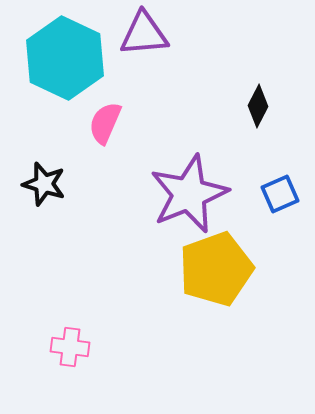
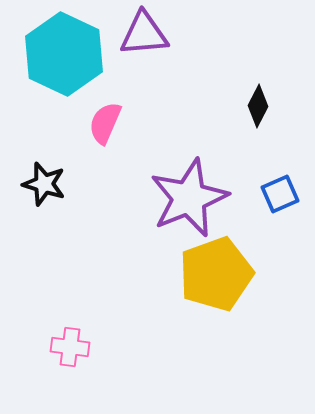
cyan hexagon: moved 1 px left, 4 px up
purple star: moved 4 px down
yellow pentagon: moved 5 px down
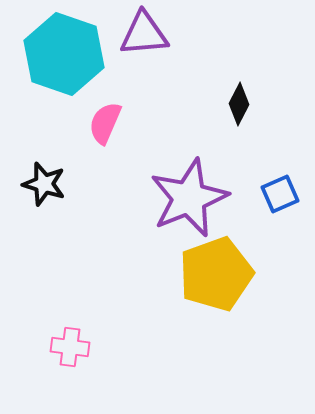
cyan hexagon: rotated 6 degrees counterclockwise
black diamond: moved 19 px left, 2 px up
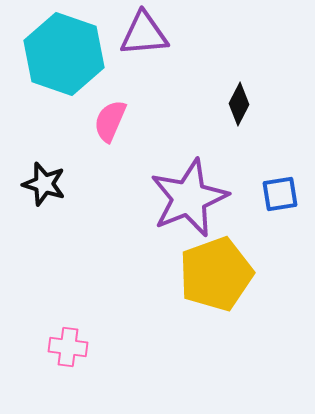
pink semicircle: moved 5 px right, 2 px up
blue square: rotated 15 degrees clockwise
pink cross: moved 2 px left
